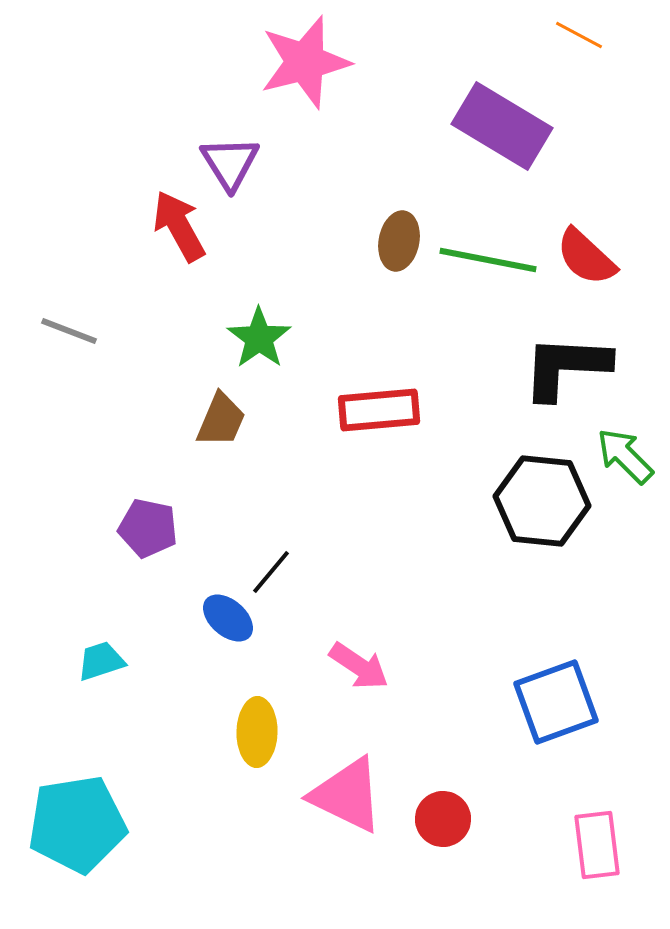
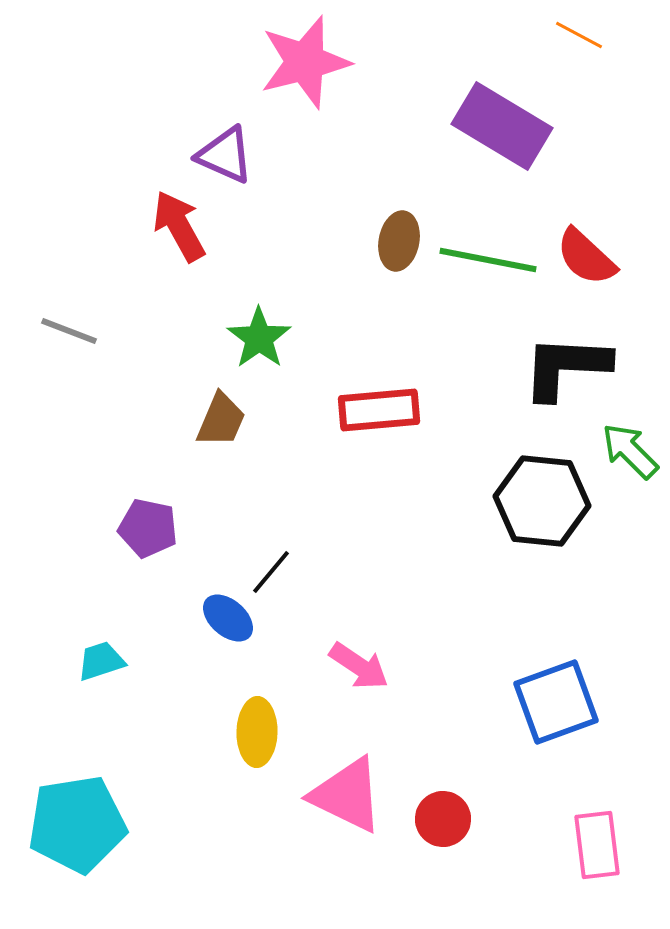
purple triangle: moved 5 px left, 8 px up; rotated 34 degrees counterclockwise
green arrow: moved 5 px right, 5 px up
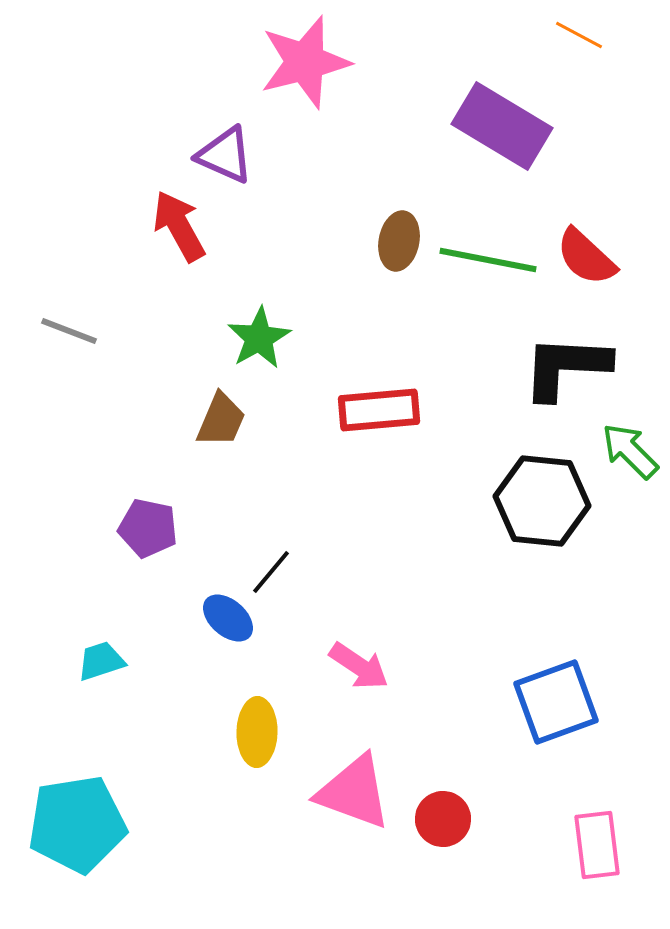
green star: rotated 6 degrees clockwise
pink triangle: moved 7 px right, 3 px up; rotated 6 degrees counterclockwise
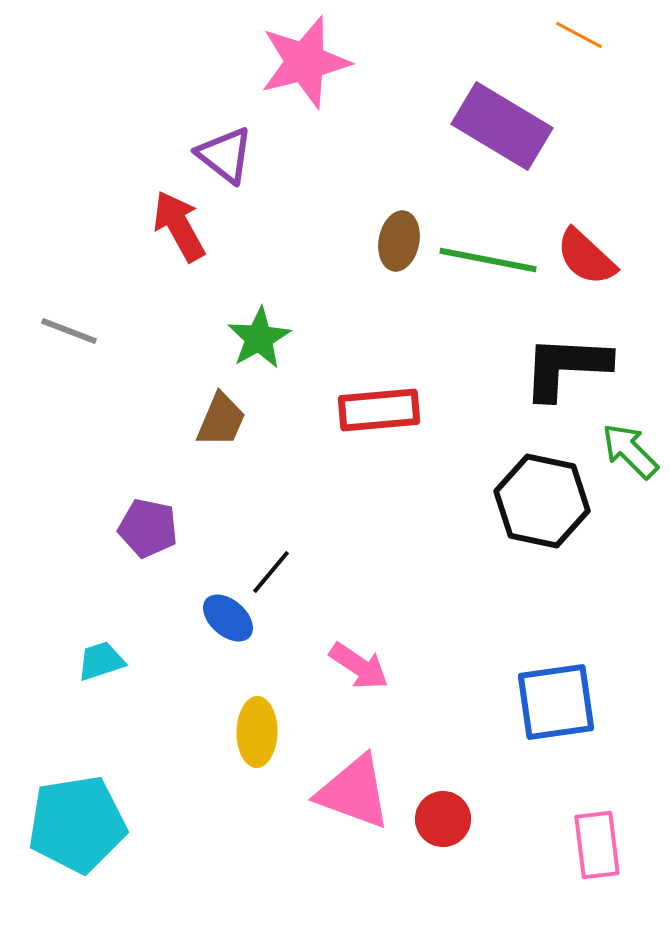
purple triangle: rotated 14 degrees clockwise
black hexagon: rotated 6 degrees clockwise
blue square: rotated 12 degrees clockwise
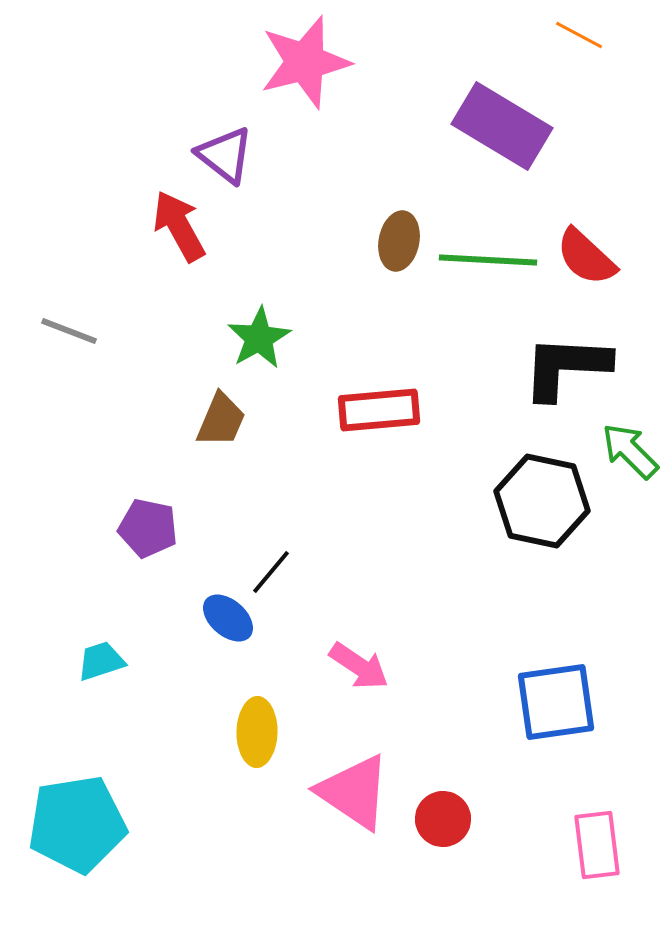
green line: rotated 8 degrees counterclockwise
pink triangle: rotated 14 degrees clockwise
